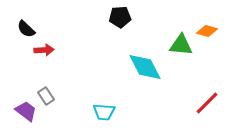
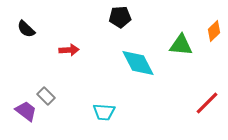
orange diamond: moved 7 px right; rotated 60 degrees counterclockwise
red arrow: moved 25 px right
cyan diamond: moved 7 px left, 4 px up
gray rectangle: rotated 12 degrees counterclockwise
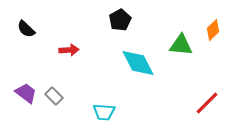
black pentagon: moved 3 px down; rotated 25 degrees counterclockwise
orange diamond: moved 1 px left, 1 px up
gray rectangle: moved 8 px right
purple trapezoid: moved 18 px up
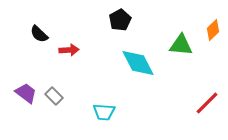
black semicircle: moved 13 px right, 5 px down
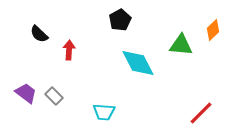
red arrow: rotated 84 degrees counterclockwise
red line: moved 6 px left, 10 px down
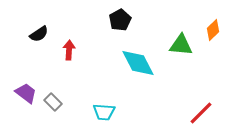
black semicircle: rotated 78 degrees counterclockwise
gray rectangle: moved 1 px left, 6 px down
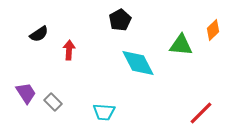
purple trapezoid: rotated 20 degrees clockwise
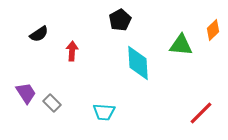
red arrow: moved 3 px right, 1 px down
cyan diamond: rotated 24 degrees clockwise
gray rectangle: moved 1 px left, 1 px down
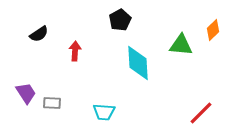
red arrow: moved 3 px right
gray rectangle: rotated 42 degrees counterclockwise
